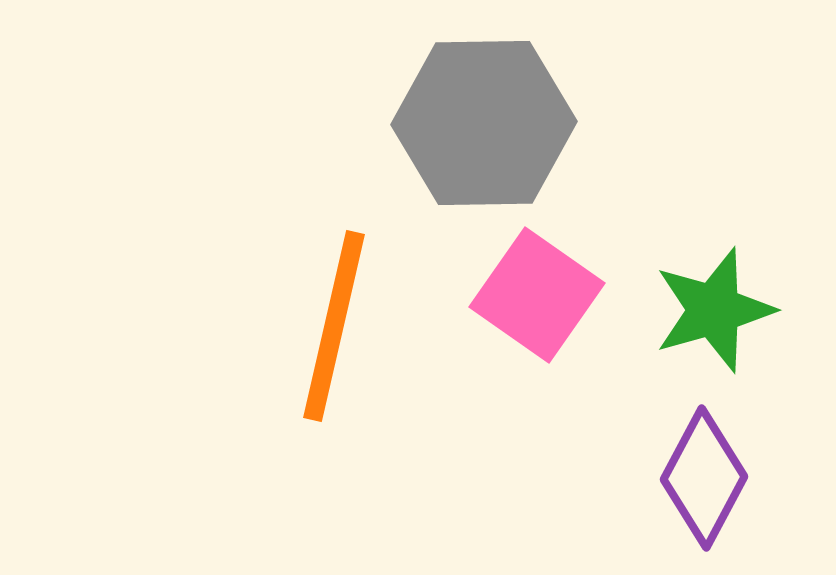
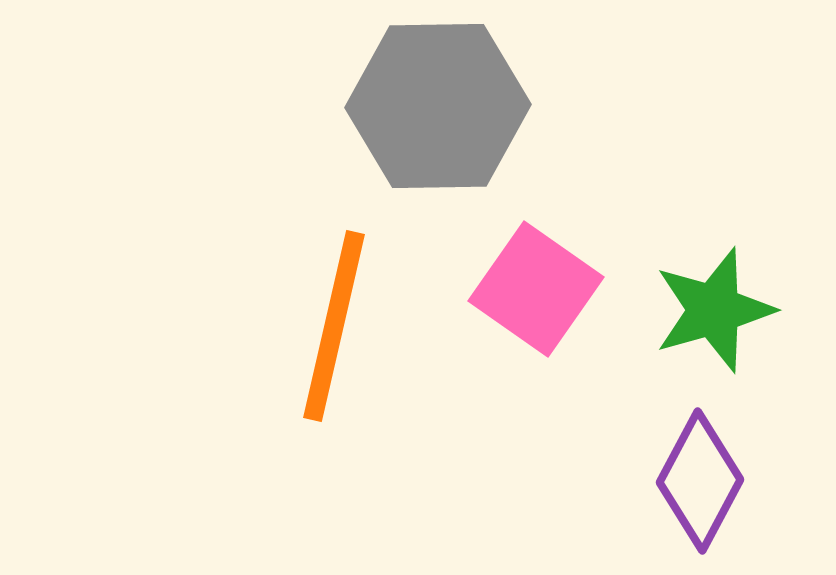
gray hexagon: moved 46 px left, 17 px up
pink square: moved 1 px left, 6 px up
purple diamond: moved 4 px left, 3 px down
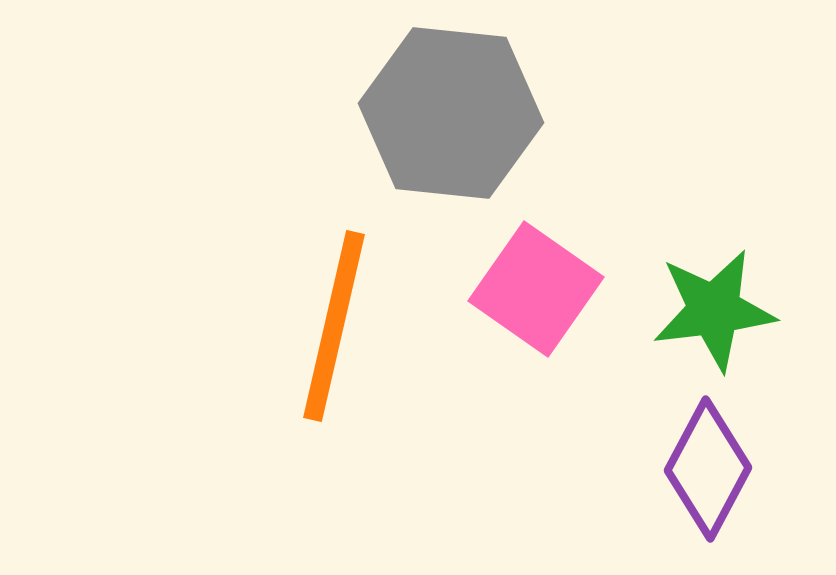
gray hexagon: moved 13 px right, 7 px down; rotated 7 degrees clockwise
green star: rotated 9 degrees clockwise
purple diamond: moved 8 px right, 12 px up
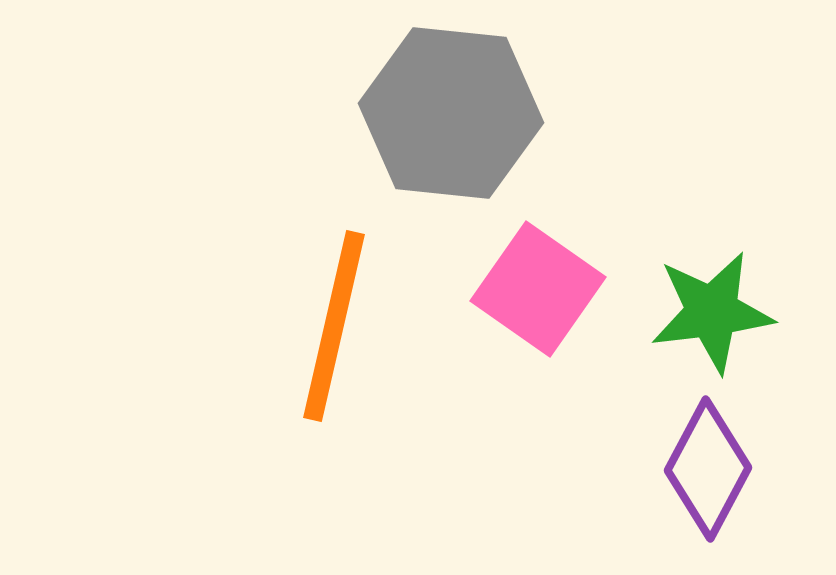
pink square: moved 2 px right
green star: moved 2 px left, 2 px down
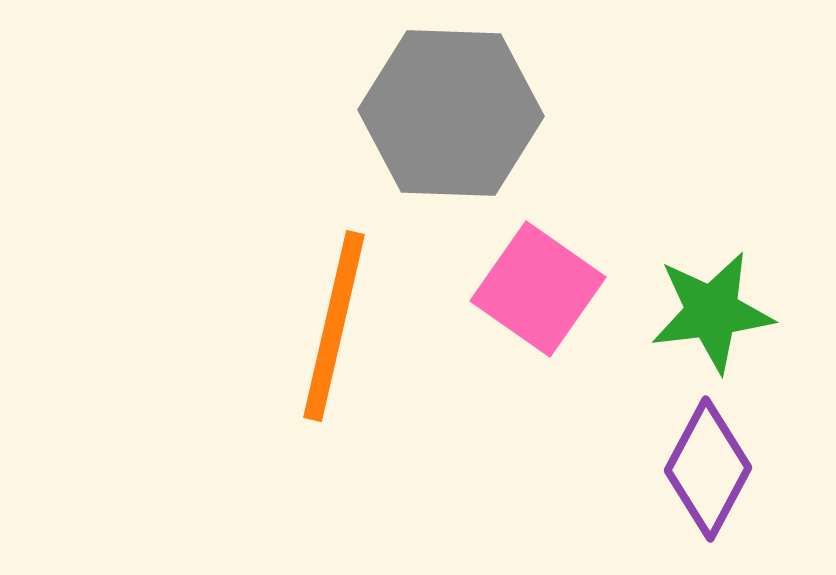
gray hexagon: rotated 4 degrees counterclockwise
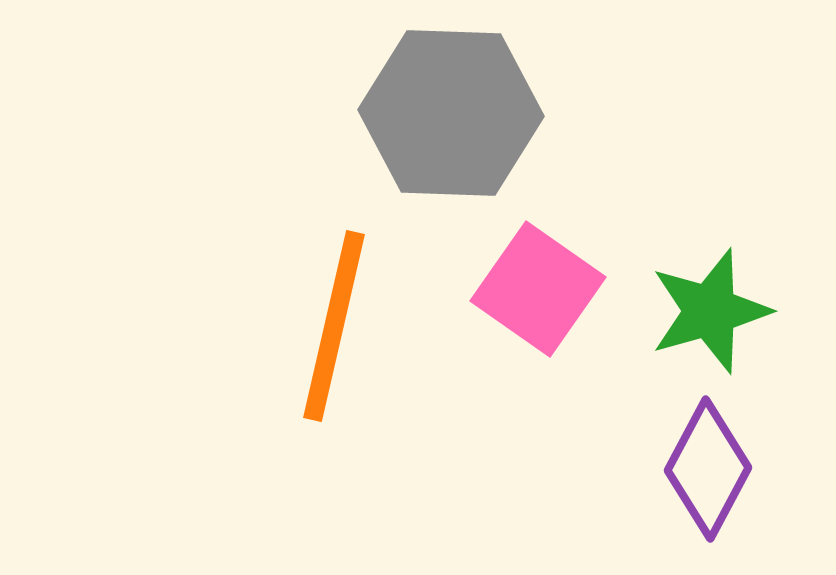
green star: moved 2 px left, 1 px up; rotated 9 degrees counterclockwise
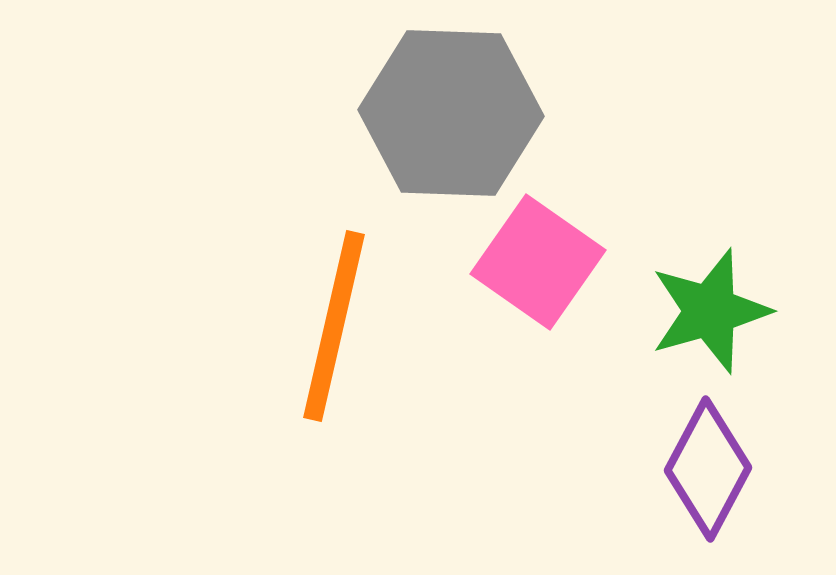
pink square: moved 27 px up
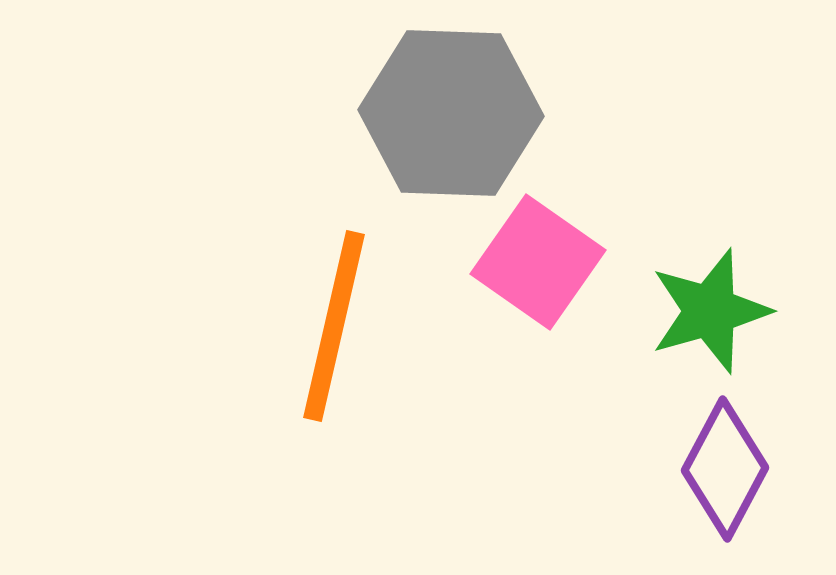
purple diamond: moved 17 px right
